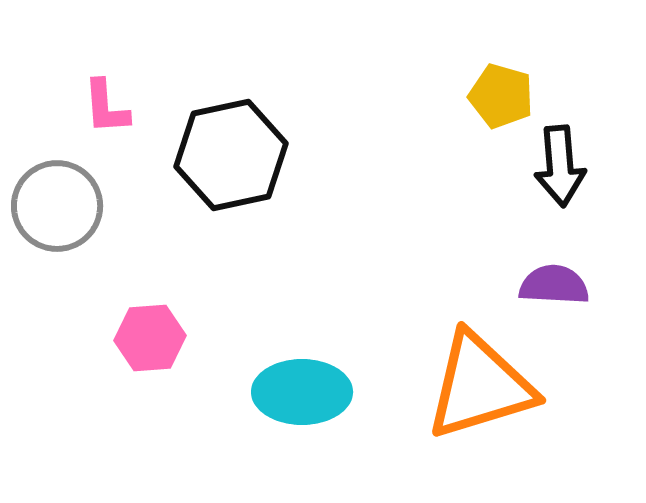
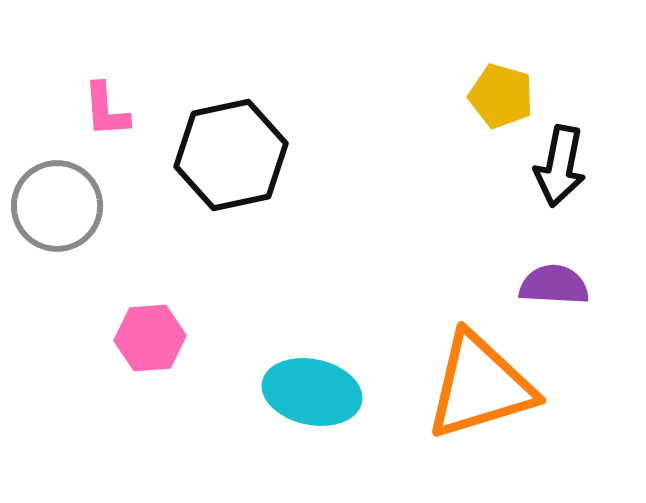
pink L-shape: moved 3 px down
black arrow: rotated 16 degrees clockwise
cyan ellipse: moved 10 px right; rotated 12 degrees clockwise
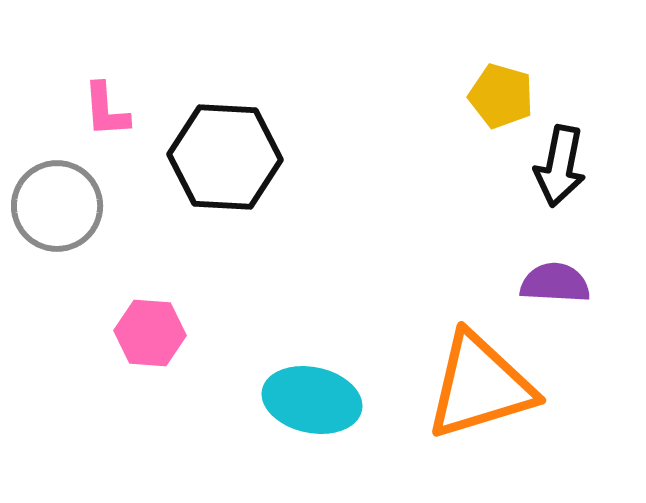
black hexagon: moved 6 px left, 2 px down; rotated 15 degrees clockwise
purple semicircle: moved 1 px right, 2 px up
pink hexagon: moved 5 px up; rotated 8 degrees clockwise
cyan ellipse: moved 8 px down
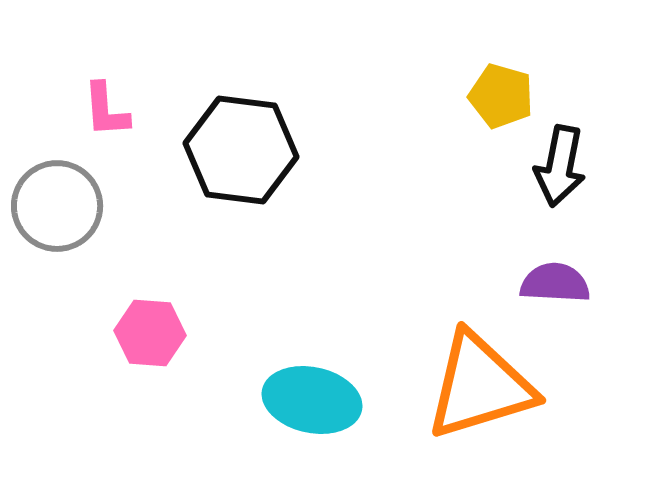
black hexagon: moved 16 px right, 7 px up; rotated 4 degrees clockwise
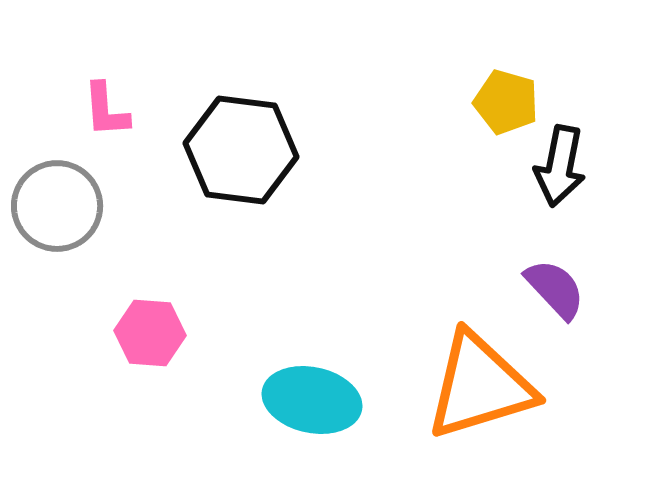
yellow pentagon: moved 5 px right, 6 px down
purple semicircle: moved 6 px down; rotated 44 degrees clockwise
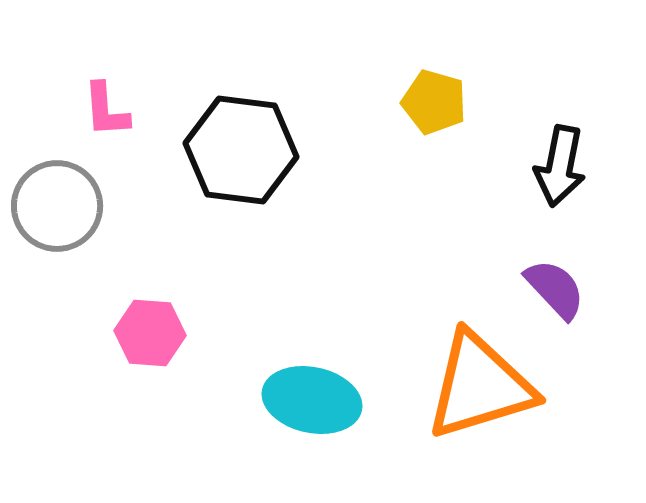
yellow pentagon: moved 72 px left
